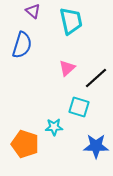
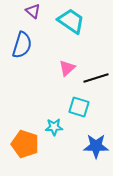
cyan trapezoid: rotated 44 degrees counterclockwise
black line: rotated 25 degrees clockwise
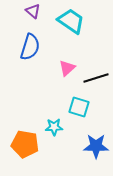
blue semicircle: moved 8 px right, 2 px down
orange pentagon: rotated 8 degrees counterclockwise
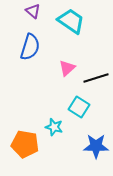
cyan square: rotated 15 degrees clockwise
cyan star: rotated 18 degrees clockwise
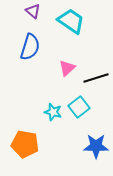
cyan square: rotated 20 degrees clockwise
cyan star: moved 1 px left, 15 px up
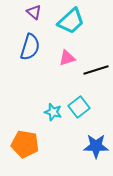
purple triangle: moved 1 px right, 1 px down
cyan trapezoid: rotated 104 degrees clockwise
pink triangle: moved 10 px up; rotated 24 degrees clockwise
black line: moved 8 px up
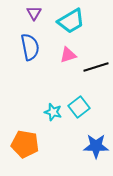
purple triangle: moved 1 px down; rotated 21 degrees clockwise
cyan trapezoid: rotated 12 degrees clockwise
blue semicircle: rotated 28 degrees counterclockwise
pink triangle: moved 1 px right, 3 px up
black line: moved 3 px up
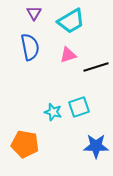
cyan square: rotated 20 degrees clockwise
